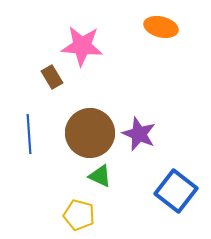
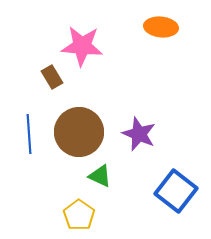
orange ellipse: rotated 8 degrees counterclockwise
brown circle: moved 11 px left, 1 px up
yellow pentagon: rotated 20 degrees clockwise
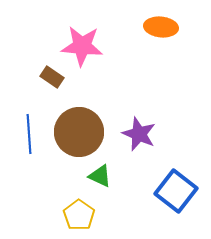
brown rectangle: rotated 25 degrees counterclockwise
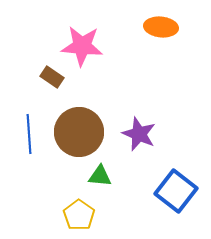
green triangle: rotated 20 degrees counterclockwise
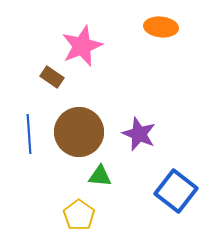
pink star: rotated 27 degrees counterclockwise
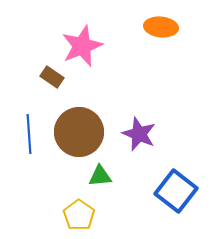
green triangle: rotated 10 degrees counterclockwise
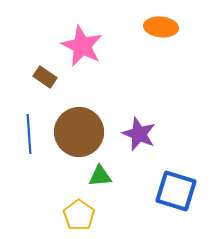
pink star: rotated 24 degrees counterclockwise
brown rectangle: moved 7 px left
blue square: rotated 21 degrees counterclockwise
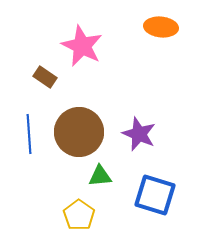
blue square: moved 21 px left, 4 px down
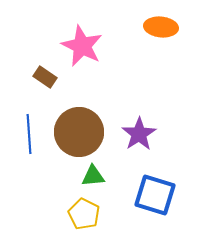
purple star: rotated 16 degrees clockwise
green triangle: moved 7 px left
yellow pentagon: moved 5 px right, 1 px up; rotated 8 degrees counterclockwise
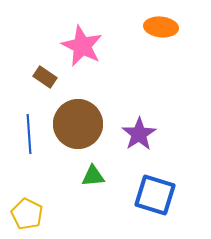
brown circle: moved 1 px left, 8 px up
yellow pentagon: moved 57 px left
